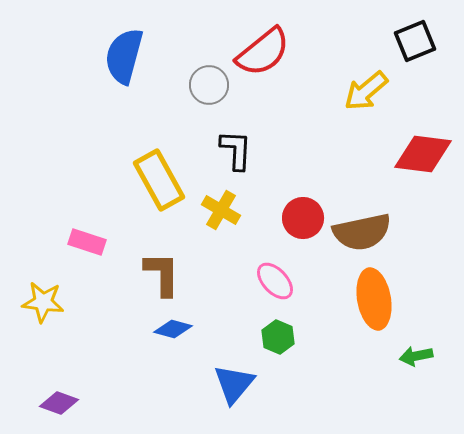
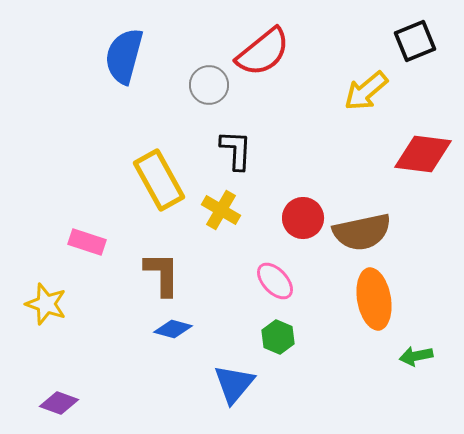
yellow star: moved 3 px right, 2 px down; rotated 12 degrees clockwise
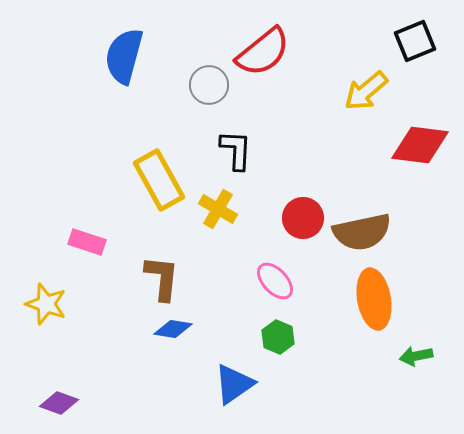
red diamond: moved 3 px left, 9 px up
yellow cross: moved 3 px left, 1 px up
brown L-shape: moved 4 px down; rotated 6 degrees clockwise
blue diamond: rotated 6 degrees counterclockwise
blue triangle: rotated 15 degrees clockwise
